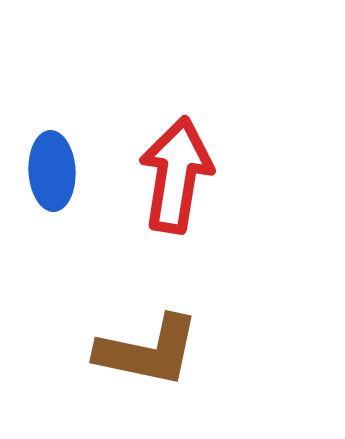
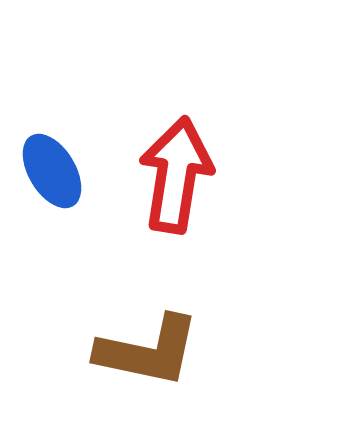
blue ellipse: rotated 28 degrees counterclockwise
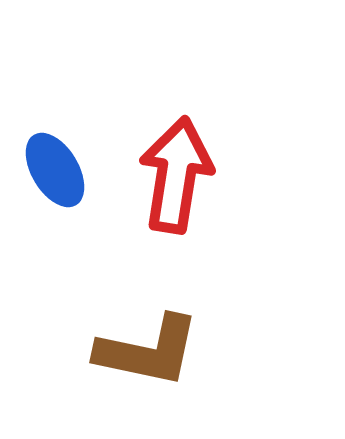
blue ellipse: moved 3 px right, 1 px up
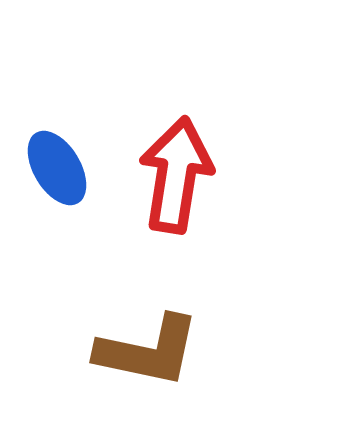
blue ellipse: moved 2 px right, 2 px up
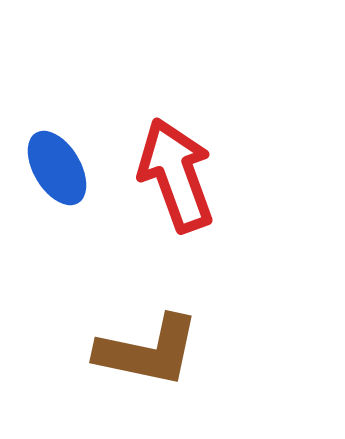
red arrow: rotated 29 degrees counterclockwise
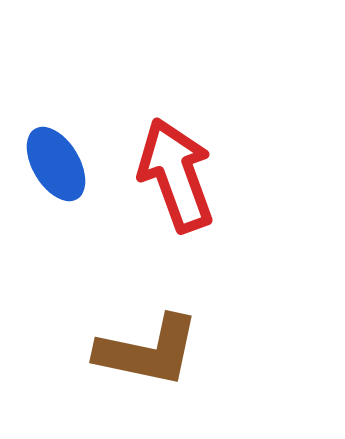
blue ellipse: moved 1 px left, 4 px up
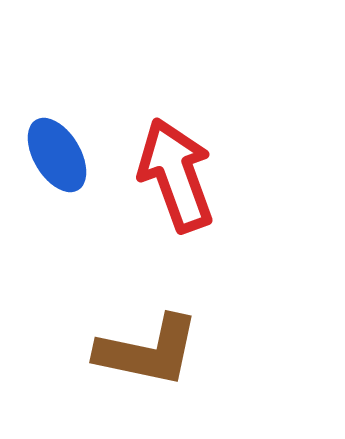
blue ellipse: moved 1 px right, 9 px up
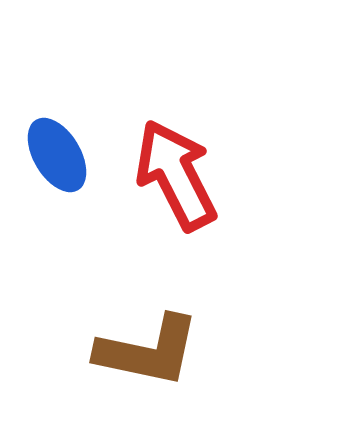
red arrow: rotated 7 degrees counterclockwise
